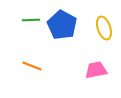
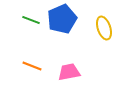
green line: rotated 24 degrees clockwise
blue pentagon: moved 6 px up; rotated 20 degrees clockwise
pink trapezoid: moved 27 px left, 2 px down
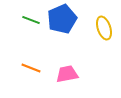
orange line: moved 1 px left, 2 px down
pink trapezoid: moved 2 px left, 2 px down
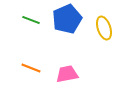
blue pentagon: moved 5 px right
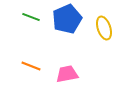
green line: moved 3 px up
orange line: moved 2 px up
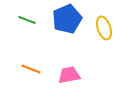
green line: moved 4 px left, 3 px down
orange line: moved 3 px down
pink trapezoid: moved 2 px right, 1 px down
